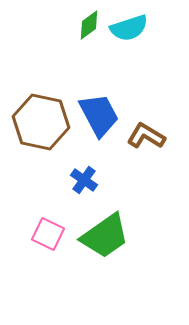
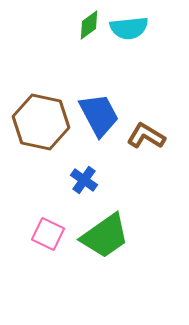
cyan semicircle: rotated 12 degrees clockwise
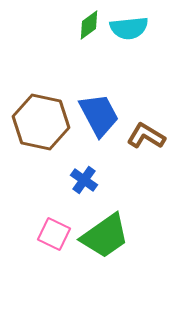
pink square: moved 6 px right
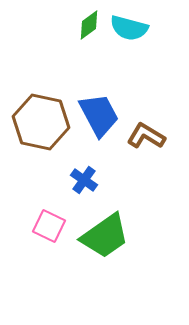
cyan semicircle: rotated 21 degrees clockwise
pink square: moved 5 px left, 8 px up
